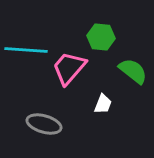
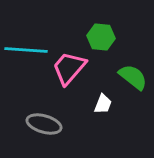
green semicircle: moved 6 px down
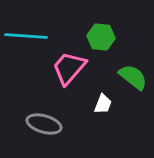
cyan line: moved 14 px up
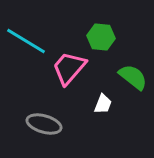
cyan line: moved 5 px down; rotated 27 degrees clockwise
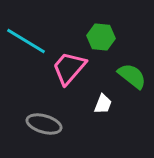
green semicircle: moved 1 px left, 1 px up
